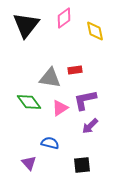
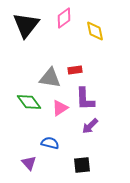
purple L-shape: moved 1 px up; rotated 80 degrees counterclockwise
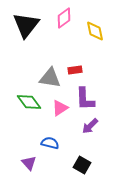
black square: rotated 36 degrees clockwise
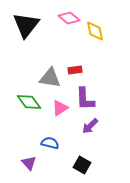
pink diamond: moved 5 px right; rotated 75 degrees clockwise
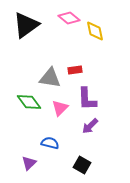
black triangle: rotated 16 degrees clockwise
purple L-shape: moved 2 px right
pink triangle: rotated 12 degrees counterclockwise
purple triangle: rotated 28 degrees clockwise
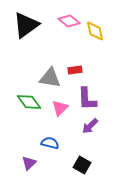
pink diamond: moved 3 px down
